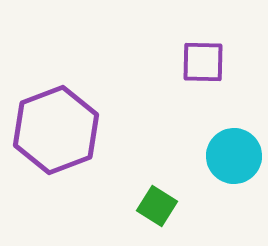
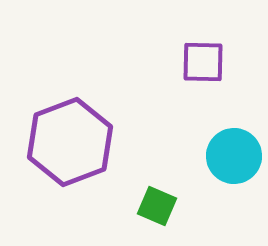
purple hexagon: moved 14 px right, 12 px down
green square: rotated 9 degrees counterclockwise
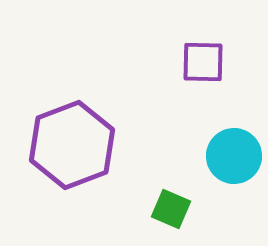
purple hexagon: moved 2 px right, 3 px down
green square: moved 14 px right, 3 px down
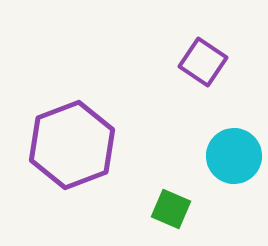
purple square: rotated 33 degrees clockwise
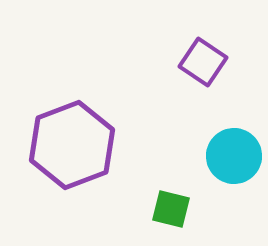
green square: rotated 9 degrees counterclockwise
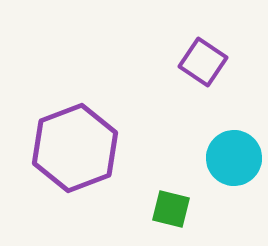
purple hexagon: moved 3 px right, 3 px down
cyan circle: moved 2 px down
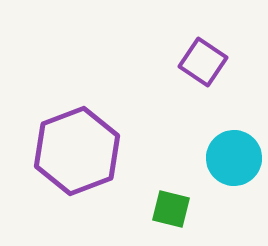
purple hexagon: moved 2 px right, 3 px down
